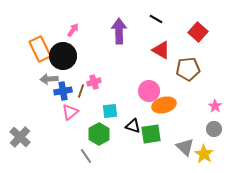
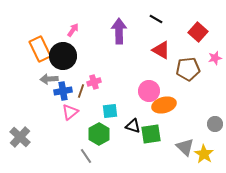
pink star: moved 48 px up; rotated 24 degrees clockwise
gray circle: moved 1 px right, 5 px up
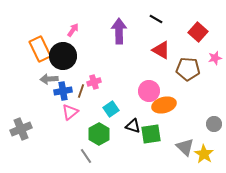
brown pentagon: rotated 10 degrees clockwise
cyan square: moved 1 px right, 2 px up; rotated 28 degrees counterclockwise
gray circle: moved 1 px left
gray cross: moved 1 px right, 8 px up; rotated 25 degrees clockwise
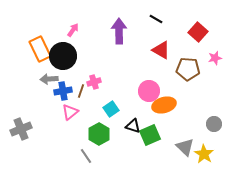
green square: moved 1 px left, 1 px down; rotated 15 degrees counterclockwise
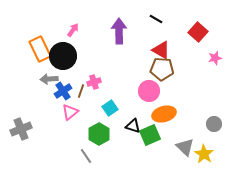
brown pentagon: moved 26 px left
blue cross: rotated 24 degrees counterclockwise
orange ellipse: moved 9 px down
cyan square: moved 1 px left, 1 px up
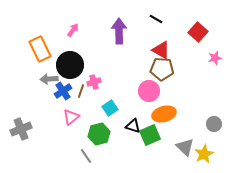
black circle: moved 7 px right, 9 px down
pink triangle: moved 1 px right, 5 px down
green hexagon: rotated 15 degrees clockwise
yellow star: rotated 12 degrees clockwise
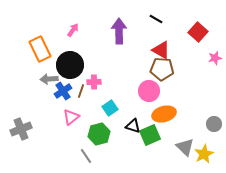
pink cross: rotated 16 degrees clockwise
